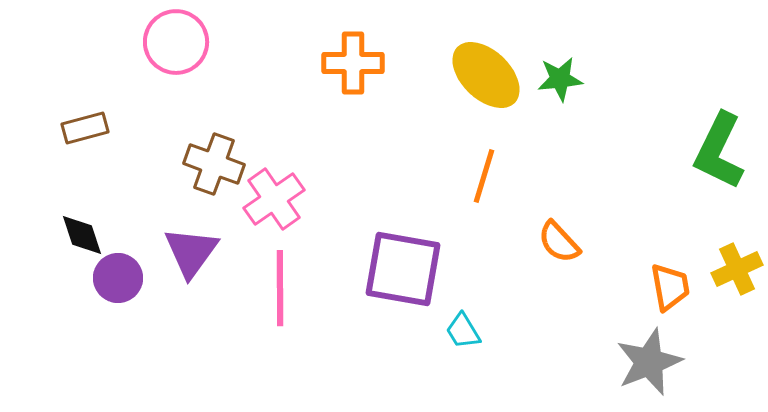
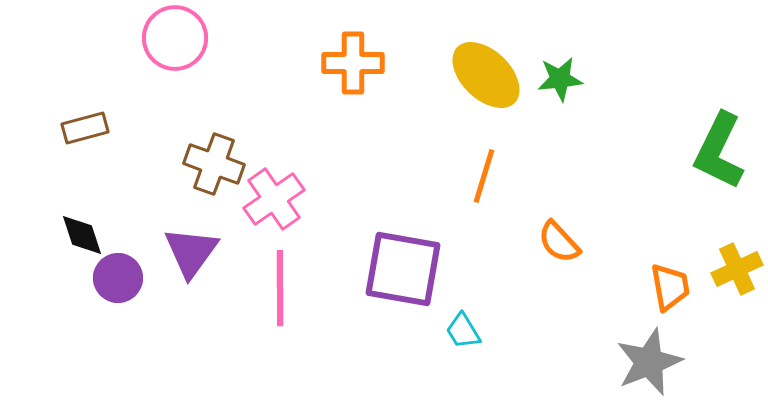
pink circle: moved 1 px left, 4 px up
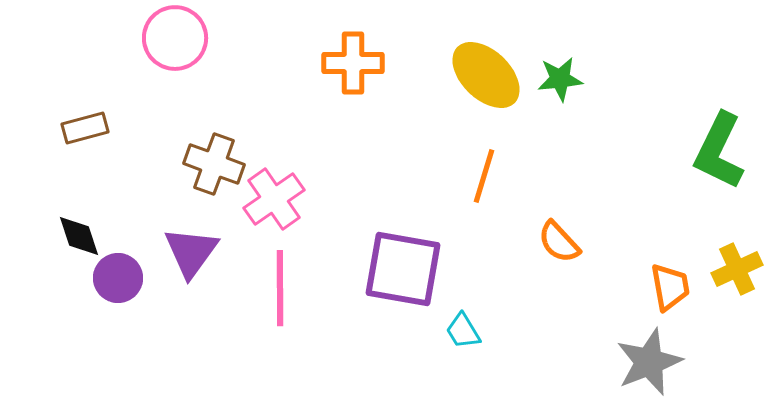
black diamond: moved 3 px left, 1 px down
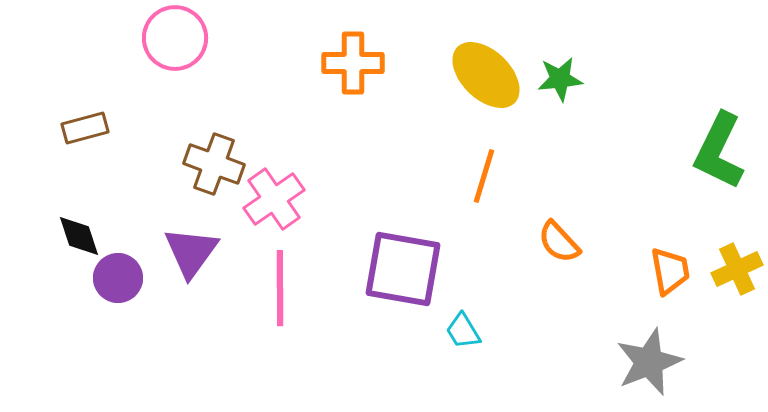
orange trapezoid: moved 16 px up
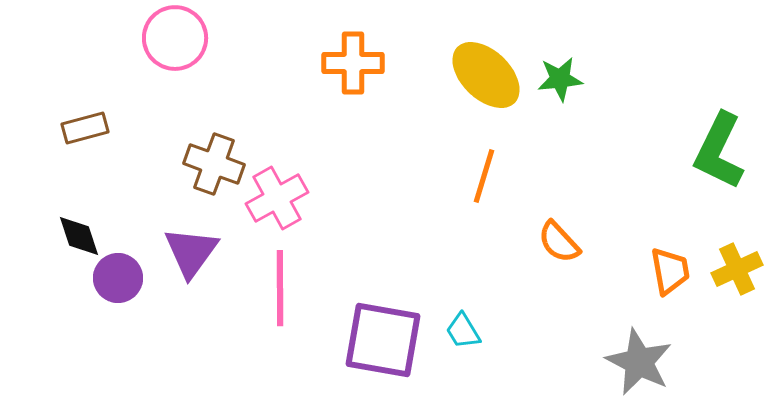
pink cross: moved 3 px right, 1 px up; rotated 6 degrees clockwise
purple square: moved 20 px left, 71 px down
gray star: moved 10 px left; rotated 24 degrees counterclockwise
